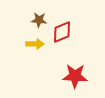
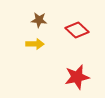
red diamond: moved 15 px right, 2 px up; rotated 65 degrees clockwise
red star: moved 2 px right, 1 px down; rotated 15 degrees counterclockwise
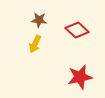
yellow arrow: rotated 114 degrees clockwise
red star: moved 3 px right
